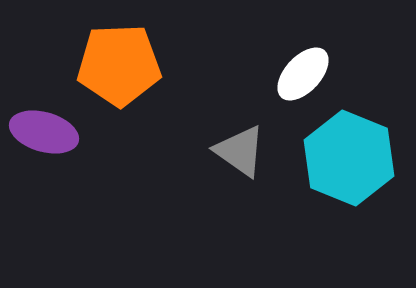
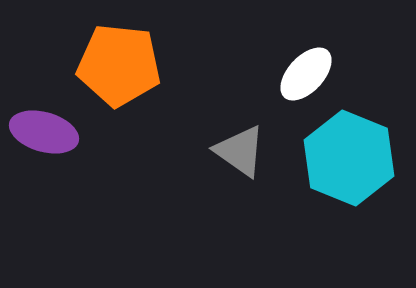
orange pentagon: rotated 8 degrees clockwise
white ellipse: moved 3 px right
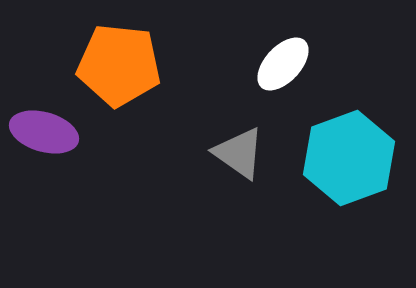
white ellipse: moved 23 px left, 10 px up
gray triangle: moved 1 px left, 2 px down
cyan hexagon: rotated 18 degrees clockwise
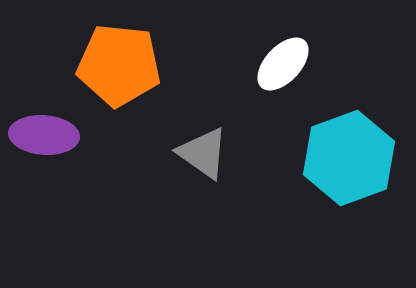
purple ellipse: moved 3 px down; rotated 12 degrees counterclockwise
gray triangle: moved 36 px left
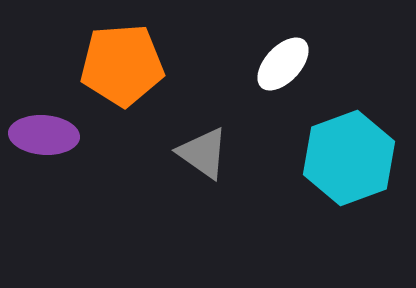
orange pentagon: moved 3 px right; rotated 10 degrees counterclockwise
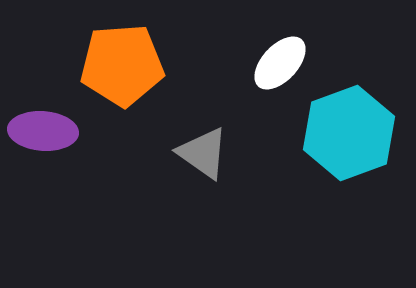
white ellipse: moved 3 px left, 1 px up
purple ellipse: moved 1 px left, 4 px up
cyan hexagon: moved 25 px up
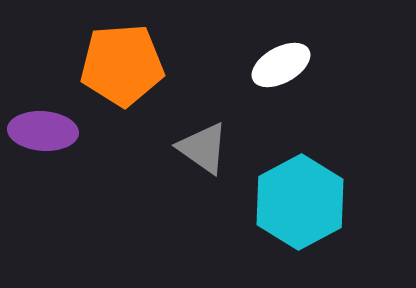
white ellipse: moved 1 px right, 2 px down; rotated 18 degrees clockwise
cyan hexagon: moved 49 px left, 69 px down; rotated 8 degrees counterclockwise
gray triangle: moved 5 px up
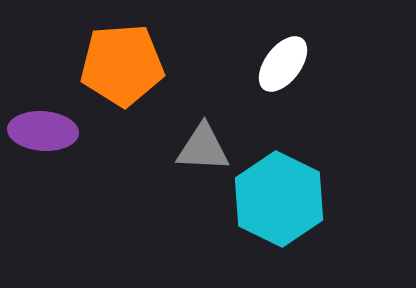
white ellipse: moved 2 px right, 1 px up; rotated 24 degrees counterclockwise
gray triangle: rotated 32 degrees counterclockwise
cyan hexagon: moved 21 px left, 3 px up; rotated 6 degrees counterclockwise
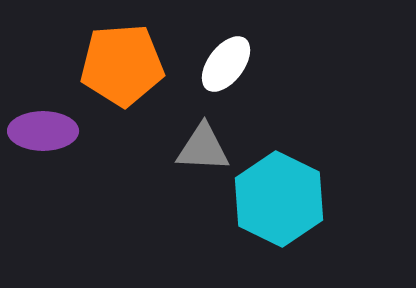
white ellipse: moved 57 px left
purple ellipse: rotated 4 degrees counterclockwise
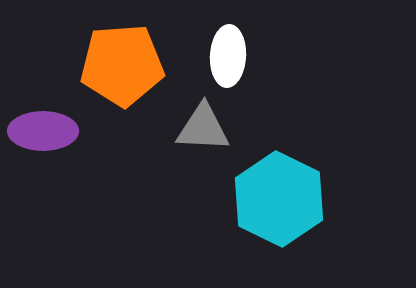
white ellipse: moved 2 px right, 8 px up; rotated 34 degrees counterclockwise
gray triangle: moved 20 px up
